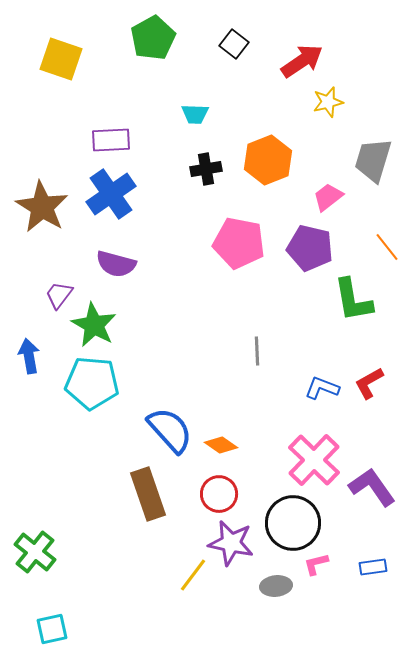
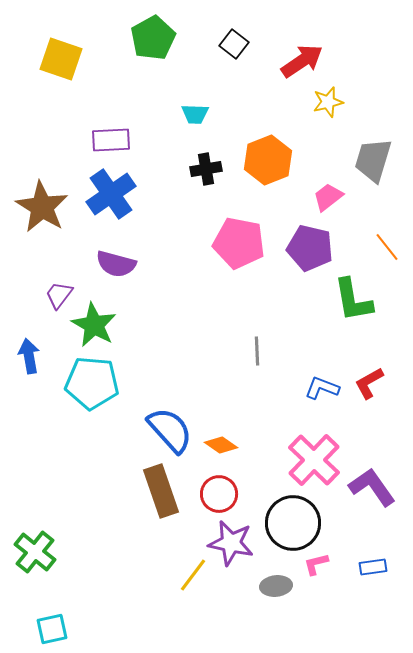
brown rectangle: moved 13 px right, 3 px up
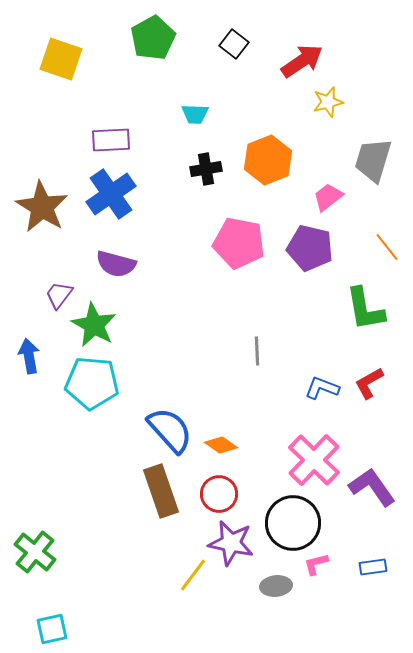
green L-shape: moved 12 px right, 9 px down
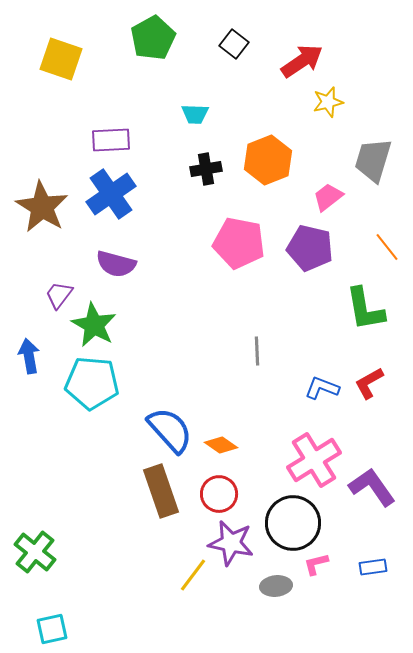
pink cross: rotated 14 degrees clockwise
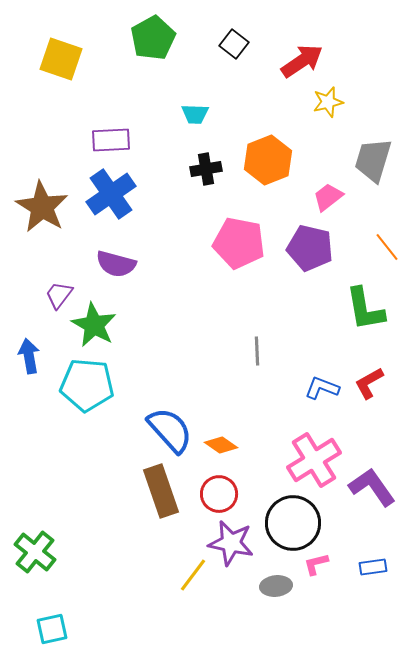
cyan pentagon: moved 5 px left, 2 px down
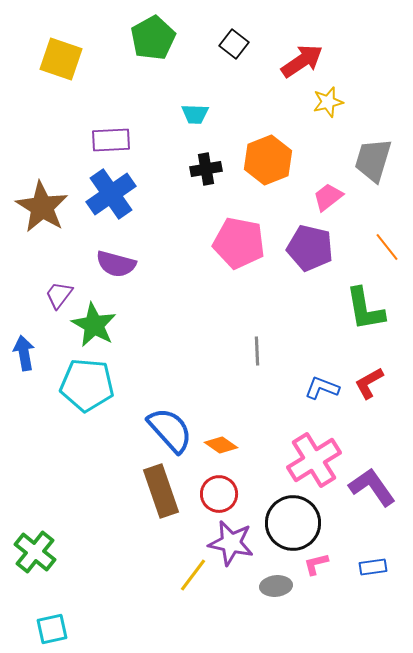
blue arrow: moved 5 px left, 3 px up
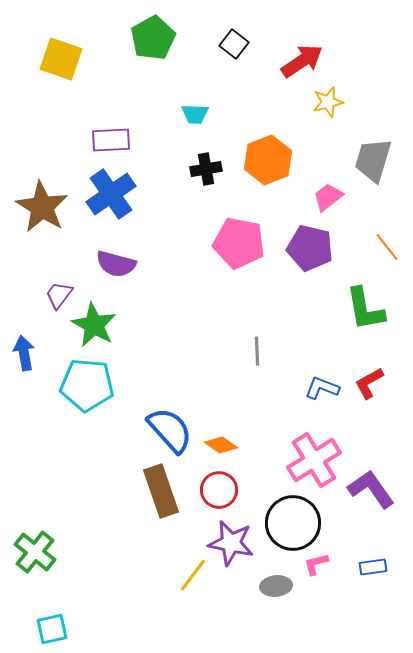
purple L-shape: moved 1 px left, 2 px down
red circle: moved 4 px up
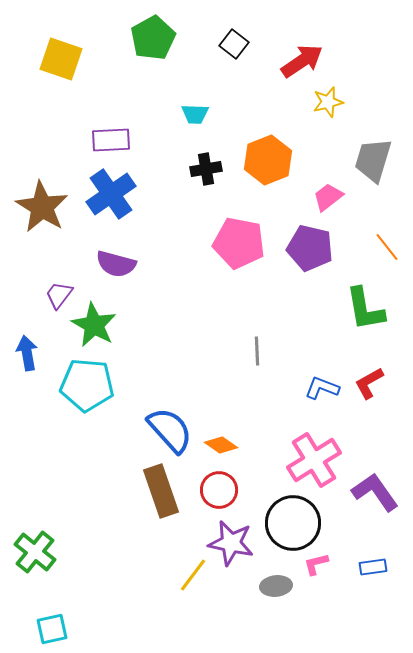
blue arrow: moved 3 px right
purple L-shape: moved 4 px right, 3 px down
